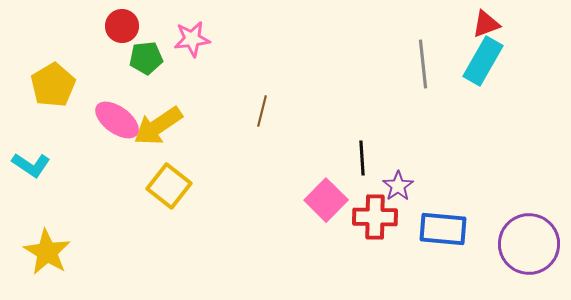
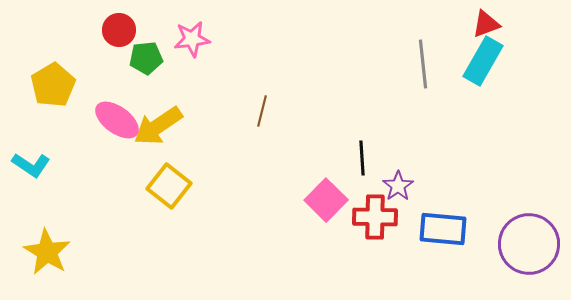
red circle: moved 3 px left, 4 px down
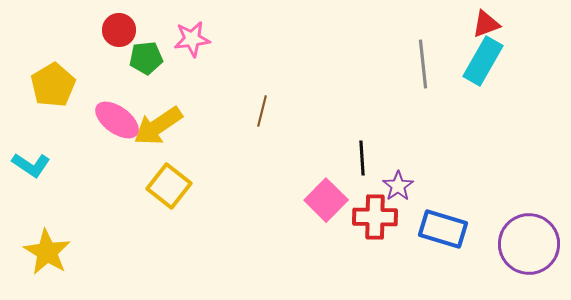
blue rectangle: rotated 12 degrees clockwise
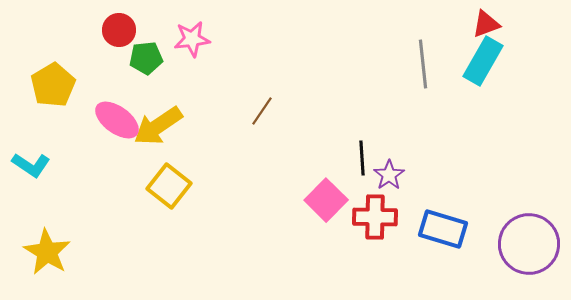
brown line: rotated 20 degrees clockwise
purple star: moved 9 px left, 11 px up
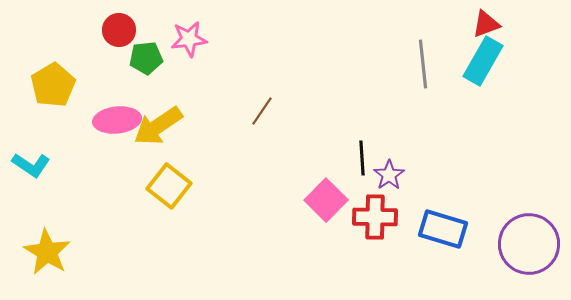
pink star: moved 3 px left
pink ellipse: rotated 42 degrees counterclockwise
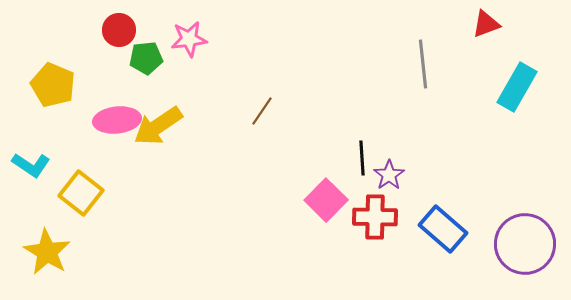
cyan rectangle: moved 34 px right, 26 px down
yellow pentagon: rotated 18 degrees counterclockwise
yellow square: moved 88 px left, 7 px down
blue rectangle: rotated 24 degrees clockwise
purple circle: moved 4 px left
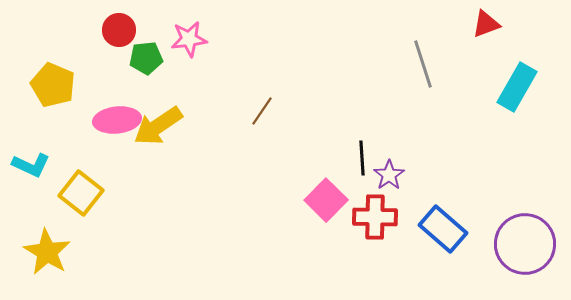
gray line: rotated 12 degrees counterclockwise
cyan L-shape: rotated 9 degrees counterclockwise
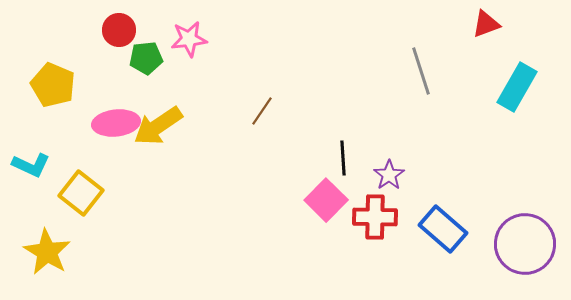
gray line: moved 2 px left, 7 px down
pink ellipse: moved 1 px left, 3 px down
black line: moved 19 px left
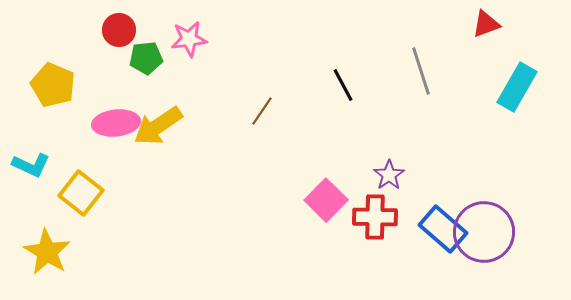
black line: moved 73 px up; rotated 24 degrees counterclockwise
purple circle: moved 41 px left, 12 px up
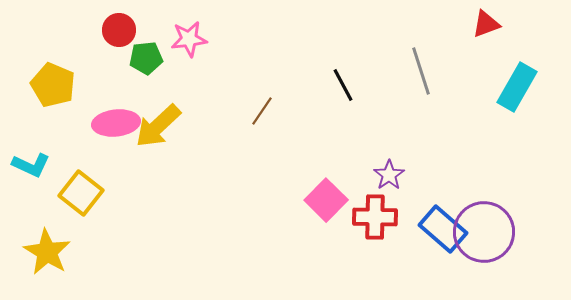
yellow arrow: rotated 9 degrees counterclockwise
